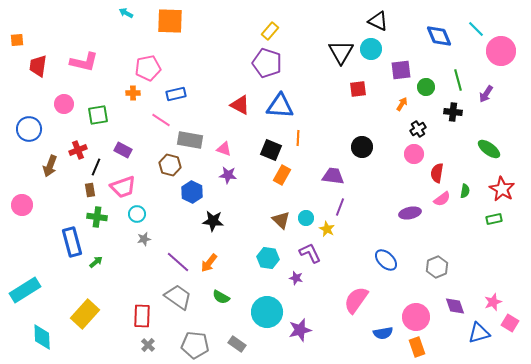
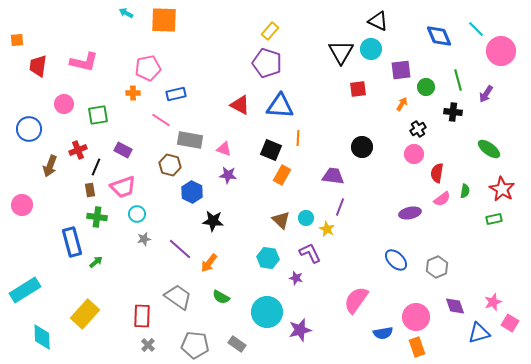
orange square at (170, 21): moved 6 px left, 1 px up
blue ellipse at (386, 260): moved 10 px right
purple line at (178, 262): moved 2 px right, 13 px up
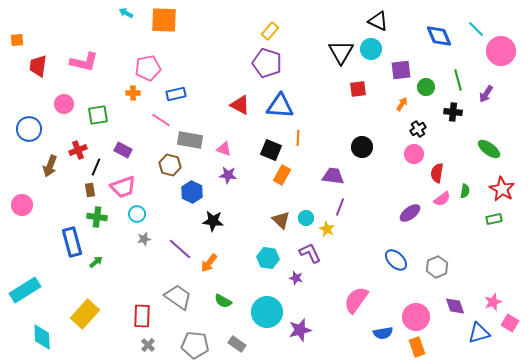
purple ellipse at (410, 213): rotated 25 degrees counterclockwise
green semicircle at (221, 297): moved 2 px right, 4 px down
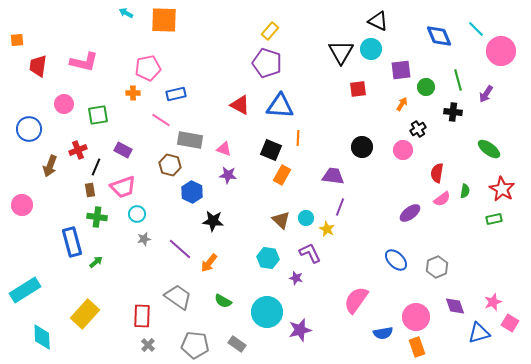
pink circle at (414, 154): moved 11 px left, 4 px up
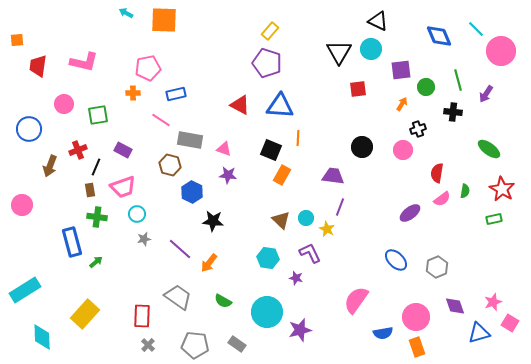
black triangle at (341, 52): moved 2 px left
black cross at (418, 129): rotated 14 degrees clockwise
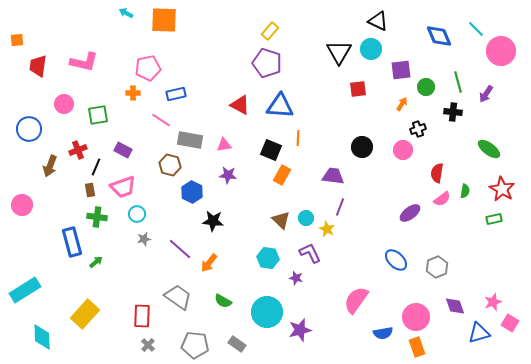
green line at (458, 80): moved 2 px down
pink triangle at (224, 149): moved 4 px up; rotated 28 degrees counterclockwise
